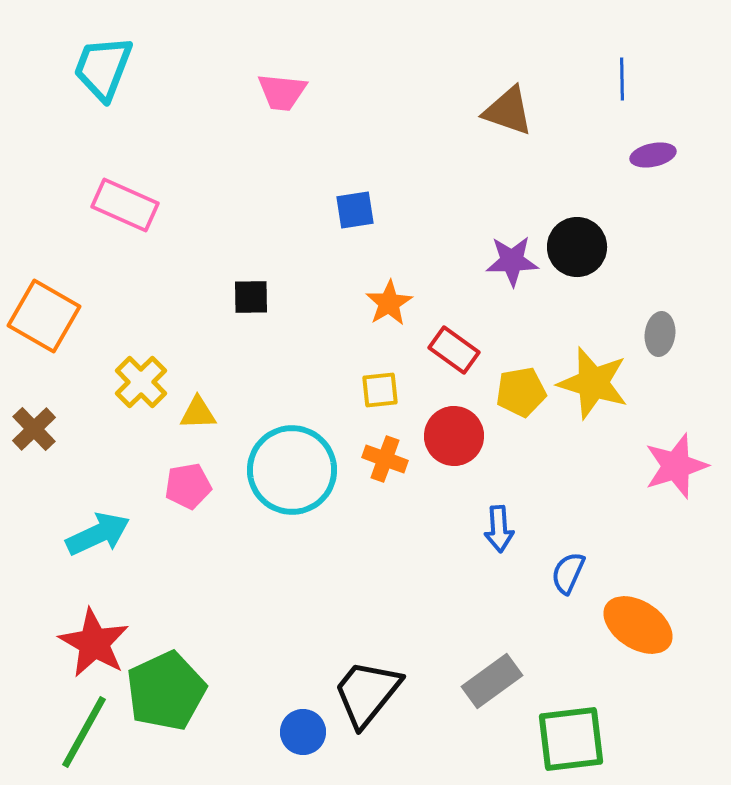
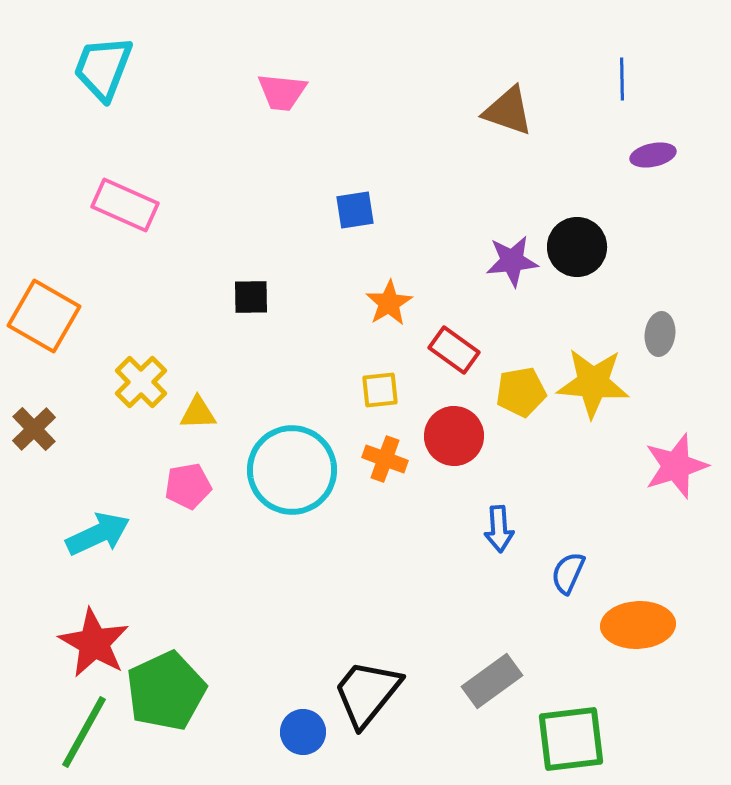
purple star: rotated 4 degrees counterclockwise
yellow star: rotated 12 degrees counterclockwise
orange ellipse: rotated 36 degrees counterclockwise
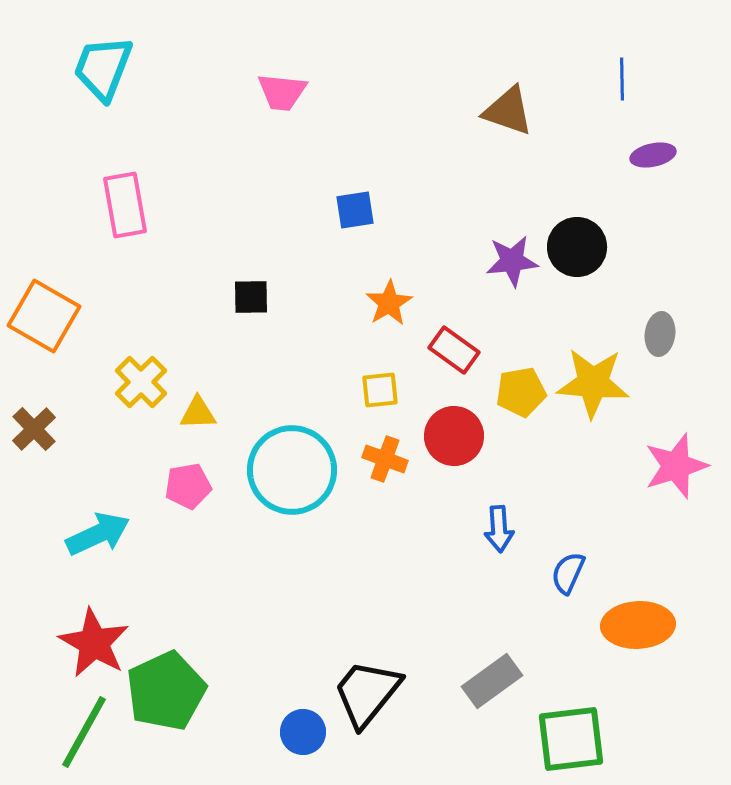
pink rectangle: rotated 56 degrees clockwise
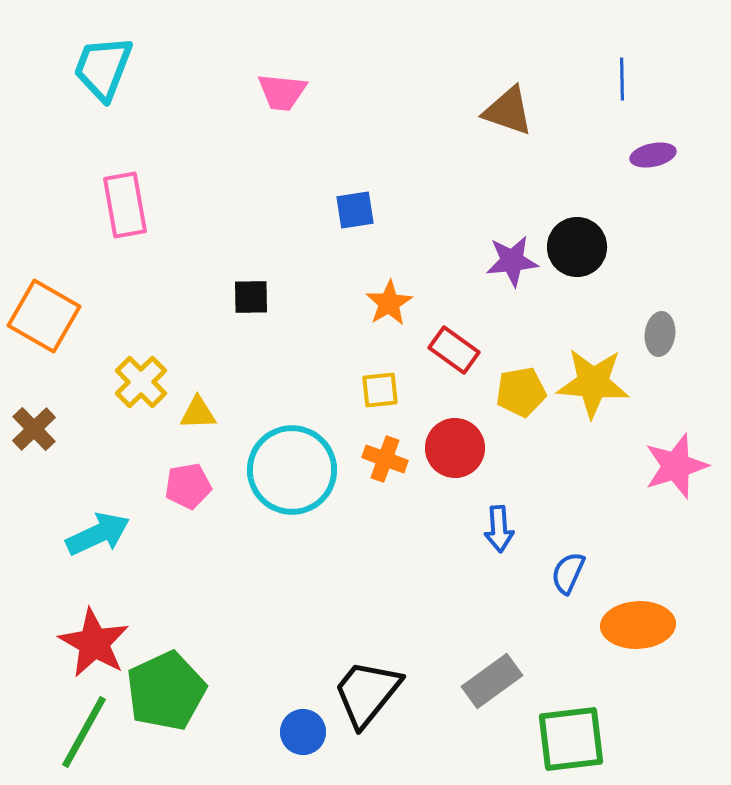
red circle: moved 1 px right, 12 px down
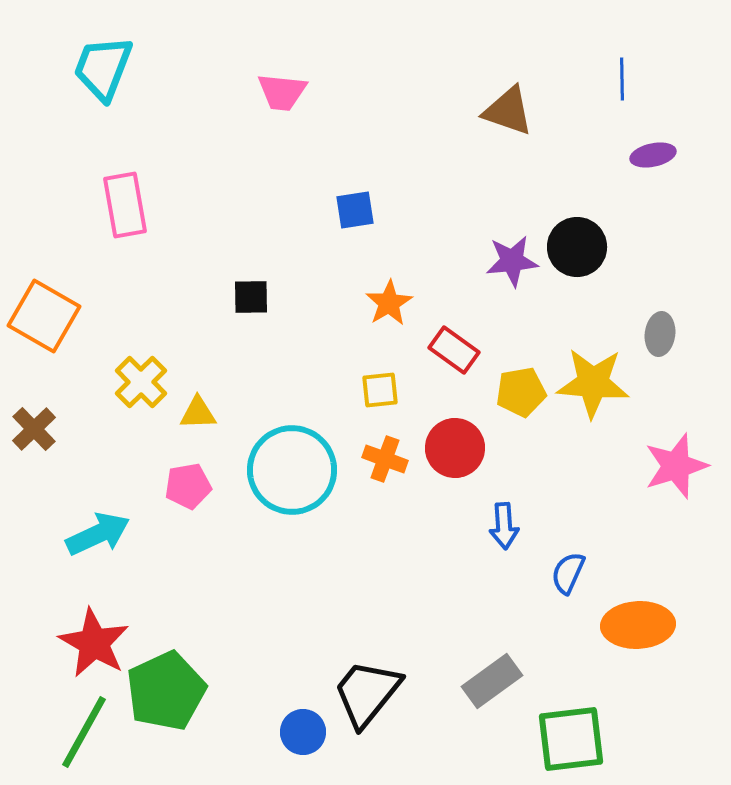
blue arrow: moved 5 px right, 3 px up
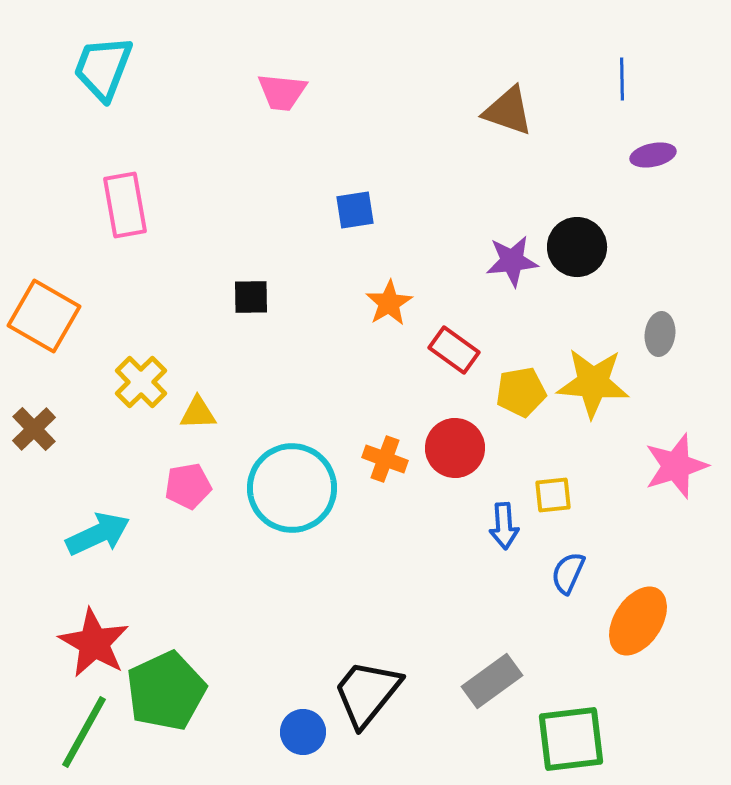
yellow square: moved 173 px right, 105 px down
cyan circle: moved 18 px down
orange ellipse: moved 4 px up; rotated 54 degrees counterclockwise
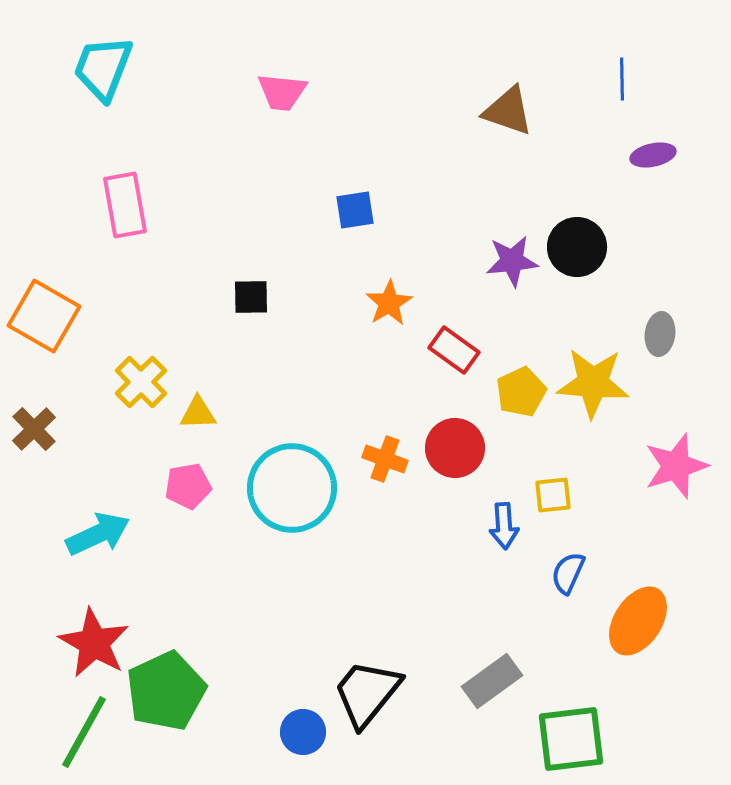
yellow pentagon: rotated 15 degrees counterclockwise
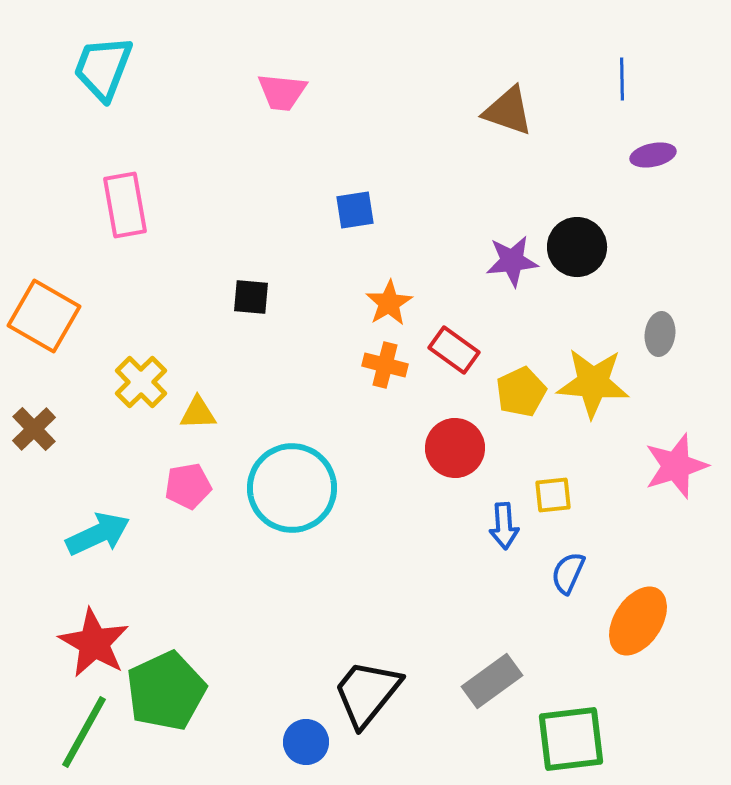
black square: rotated 6 degrees clockwise
orange cross: moved 94 px up; rotated 6 degrees counterclockwise
blue circle: moved 3 px right, 10 px down
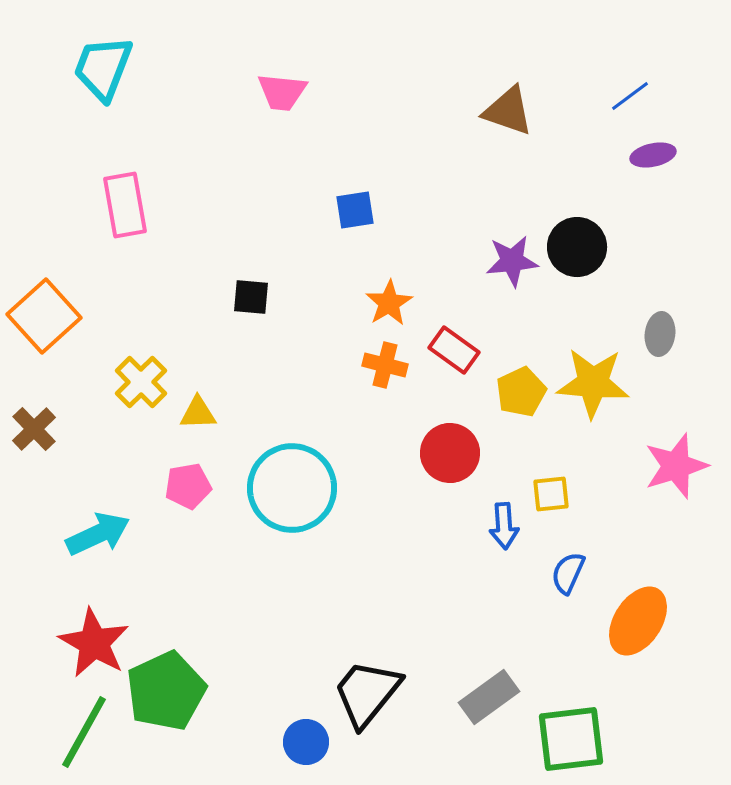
blue line: moved 8 px right, 17 px down; rotated 54 degrees clockwise
orange square: rotated 18 degrees clockwise
red circle: moved 5 px left, 5 px down
yellow square: moved 2 px left, 1 px up
gray rectangle: moved 3 px left, 16 px down
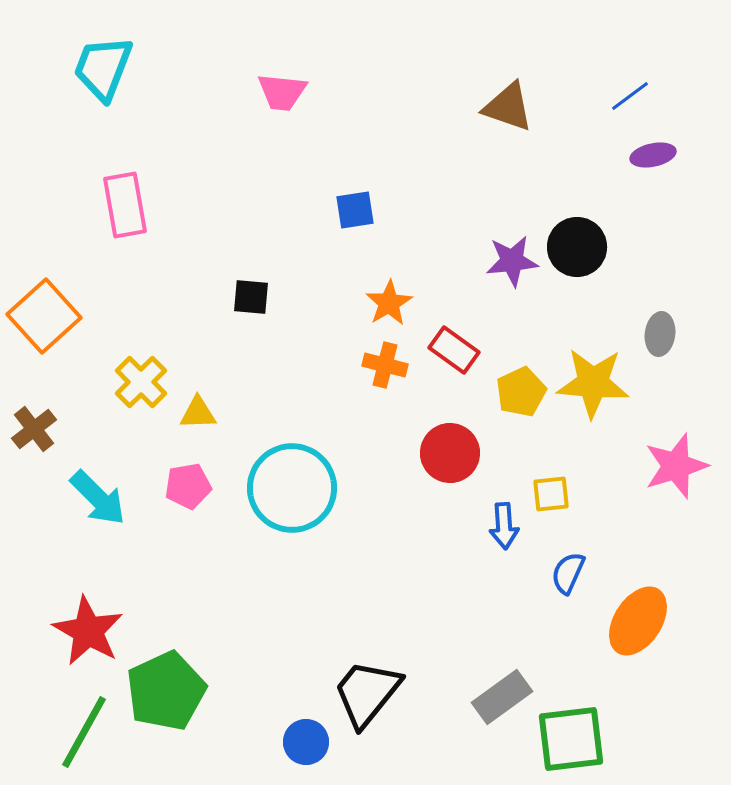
brown triangle: moved 4 px up
brown cross: rotated 6 degrees clockwise
cyan arrow: moved 36 px up; rotated 70 degrees clockwise
red star: moved 6 px left, 12 px up
gray rectangle: moved 13 px right
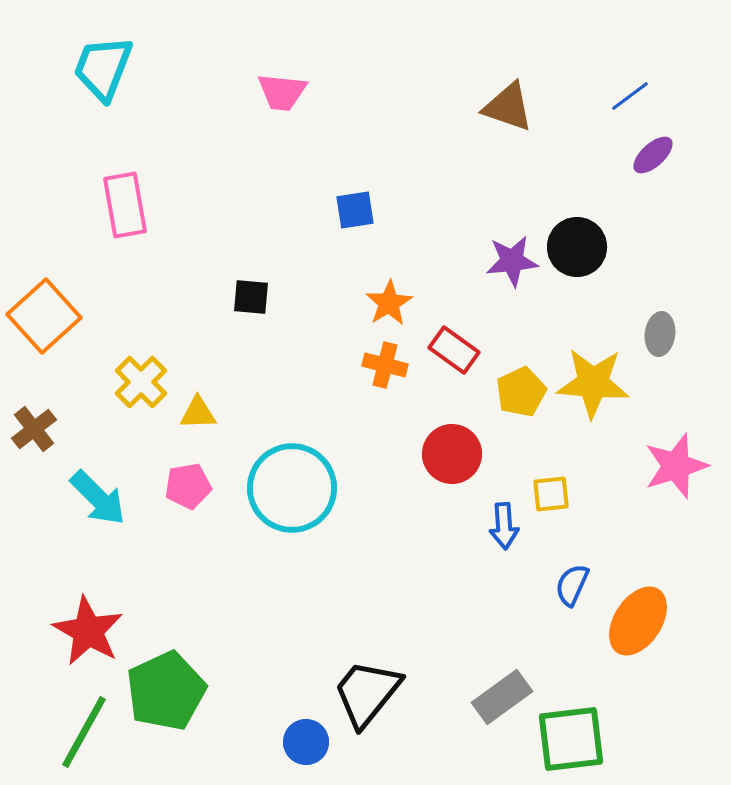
purple ellipse: rotated 30 degrees counterclockwise
red circle: moved 2 px right, 1 px down
blue semicircle: moved 4 px right, 12 px down
